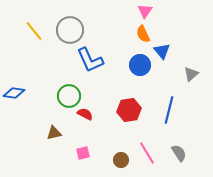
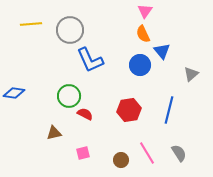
yellow line: moved 3 px left, 7 px up; rotated 55 degrees counterclockwise
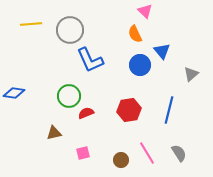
pink triangle: rotated 21 degrees counterclockwise
orange semicircle: moved 8 px left
red semicircle: moved 1 px right, 1 px up; rotated 49 degrees counterclockwise
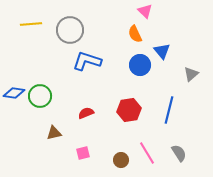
blue L-shape: moved 3 px left, 1 px down; rotated 132 degrees clockwise
green circle: moved 29 px left
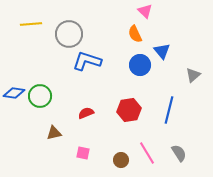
gray circle: moved 1 px left, 4 px down
gray triangle: moved 2 px right, 1 px down
pink square: rotated 24 degrees clockwise
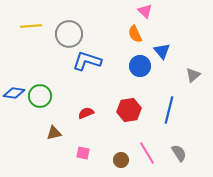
yellow line: moved 2 px down
blue circle: moved 1 px down
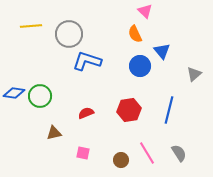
gray triangle: moved 1 px right, 1 px up
